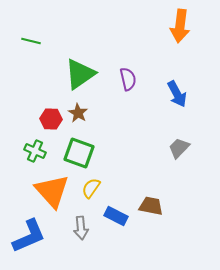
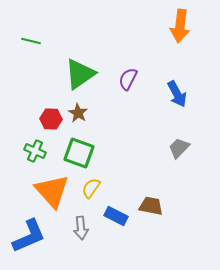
purple semicircle: rotated 140 degrees counterclockwise
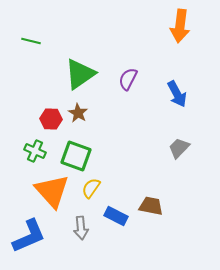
green square: moved 3 px left, 3 px down
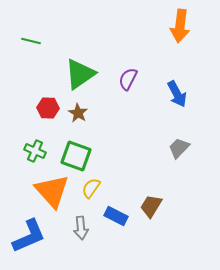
red hexagon: moved 3 px left, 11 px up
brown trapezoid: rotated 70 degrees counterclockwise
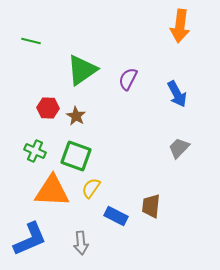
green triangle: moved 2 px right, 4 px up
brown star: moved 2 px left, 3 px down
orange triangle: rotated 45 degrees counterclockwise
brown trapezoid: rotated 25 degrees counterclockwise
gray arrow: moved 15 px down
blue L-shape: moved 1 px right, 3 px down
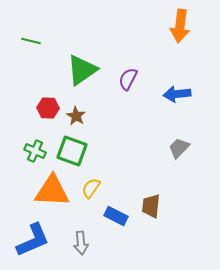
blue arrow: rotated 112 degrees clockwise
green square: moved 4 px left, 5 px up
blue L-shape: moved 3 px right, 1 px down
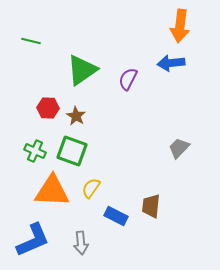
blue arrow: moved 6 px left, 31 px up
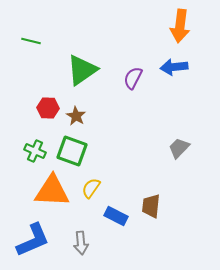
blue arrow: moved 3 px right, 4 px down
purple semicircle: moved 5 px right, 1 px up
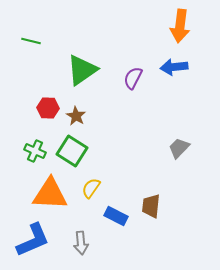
green square: rotated 12 degrees clockwise
orange triangle: moved 2 px left, 3 px down
